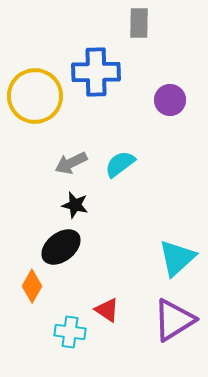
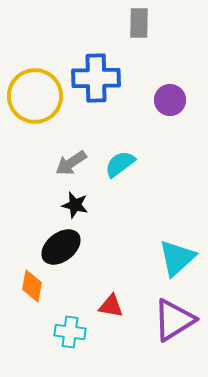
blue cross: moved 6 px down
gray arrow: rotated 8 degrees counterclockwise
orange diamond: rotated 20 degrees counterclockwise
red triangle: moved 4 px right, 4 px up; rotated 24 degrees counterclockwise
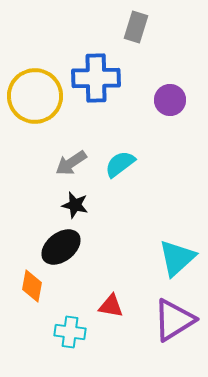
gray rectangle: moved 3 px left, 4 px down; rotated 16 degrees clockwise
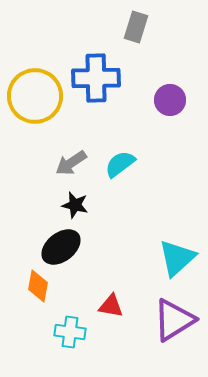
orange diamond: moved 6 px right
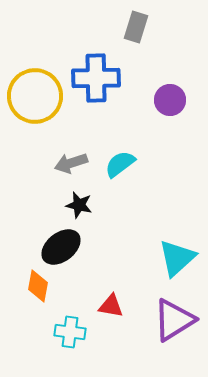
gray arrow: rotated 16 degrees clockwise
black star: moved 4 px right
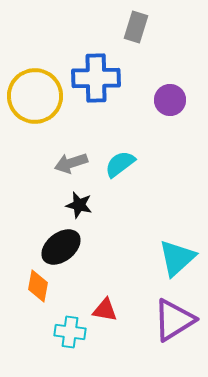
red triangle: moved 6 px left, 4 px down
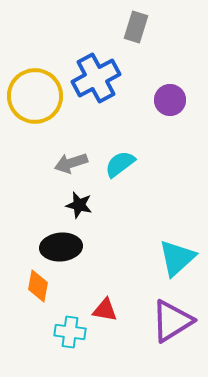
blue cross: rotated 27 degrees counterclockwise
black ellipse: rotated 33 degrees clockwise
purple triangle: moved 2 px left, 1 px down
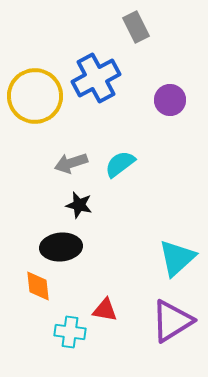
gray rectangle: rotated 44 degrees counterclockwise
orange diamond: rotated 16 degrees counterclockwise
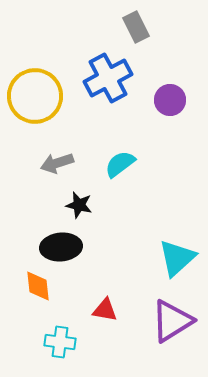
blue cross: moved 12 px right
gray arrow: moved 14 px left
cyan cross: moved 10 px left, 10 px down
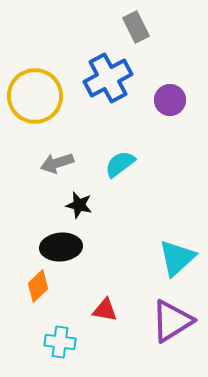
orange diamond: rotated 52 degrees clockwise
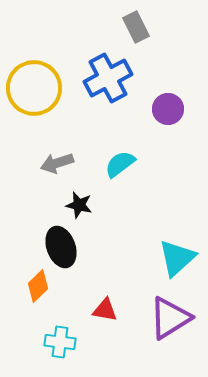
yellow circle: moved 1 px left, 8 px up
purple circle: moved 2 px left, 9 px down
black ellipse: rotated 75 degrees clockwise
purple triangle: moved 2 px left, 3 px up
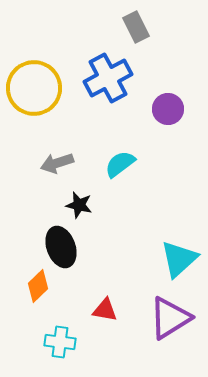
cyan triangle: moved 2 px right, 1 px down
